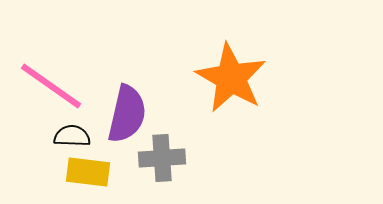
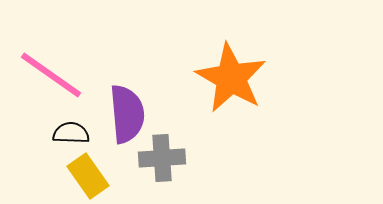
pink line: moved 11 px up
purple semicircle: rotated 18 degrees counterclockwise
black semicircle: moved 1 px left, 3 px up
yellow rectangle: moved 4 px down; rotated 48 degrees clockwise
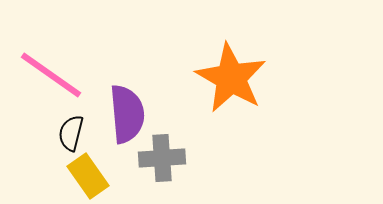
black semicircle: rotated 78 degrees counterclockwise
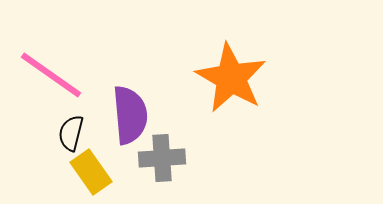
purple semicircle: moved 3 px right, 1 px down
yellow rectangle: moved 3 px right, 4 px up
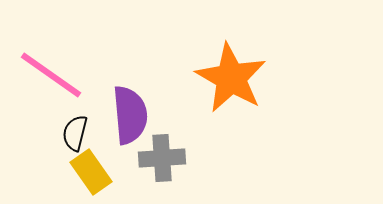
black semicircle: moved 4 px right
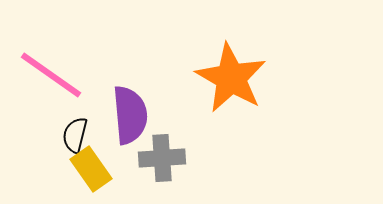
black semicircle: moved 2 px down
yellow rectangle: moved 3 px up
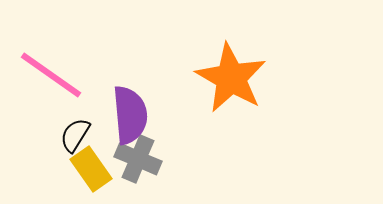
black semicircle: rotated 18 degrees clockwise
gray cross: moved 24 px left, 1 px down; rotated 27 degrees clockwise
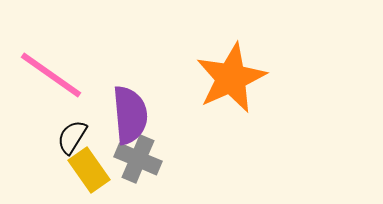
orange star: rotated 18 degrees clockwise
black semicircle: moved 3 px left, 2 px down
yellow rectangle: moved 2 px left, 1 px down
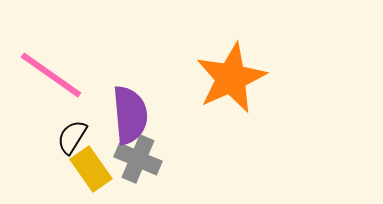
yellow rectangle: moved 2 px right, 1 px up
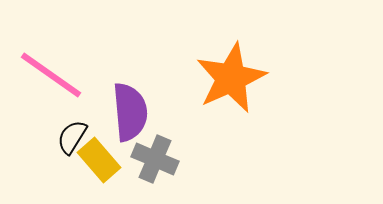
purple semicircle: moved 3 px up
gray cross: moved 17 px right
yellow rectangle: moved 8 px right, 9 px up; rotated 6 degrees counterclockwise
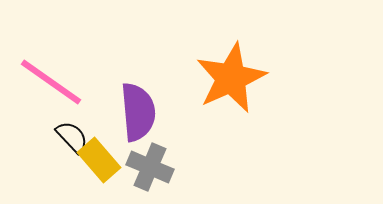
pink line: moved 7 px down
purple semicircle: moved 8 px right
black semicircle: rotated 105 degrees clockwise
gray cross: moved 5 px left, 8 px down
